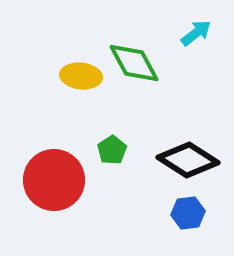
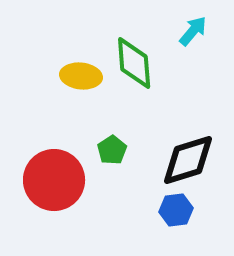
cyan arrow: moved 3 px left, 2 px up; rotated 12 degrees counterclockwise
green diamond: rotated 24 degrees clockwise
black diamond: rotated 50 degrees counterclockwise
blue hexagon: moved 12 px left, 3 px up
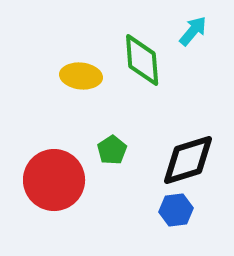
green diamond: moved 8 px right, 3 px up
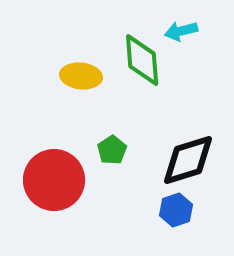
cyan arrow: moved 12 px left; rotated 144 degrees counterclockwise
blue hexagon: rotated 12 degrees counterclockwise
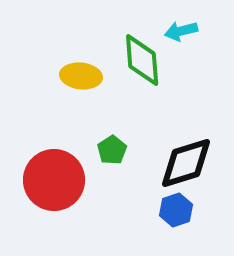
black diamond: moved 2 px left, 3 px down
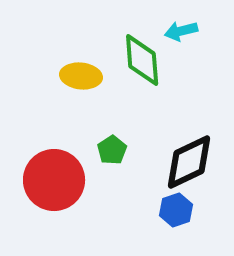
black diamond: moved 3 px right, 1 px up; rotated 8 degrees counterclockwise
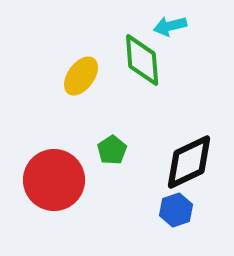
cyan arrow: moved 11 px left, 5 px up
yellow ellipse: rotated 60 degrees counterclockwise
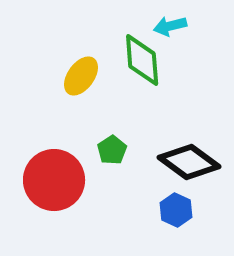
black diamond: rotated 62 degrees clockwise
blue hexagon: rotated 16 degrees counterclockwise
